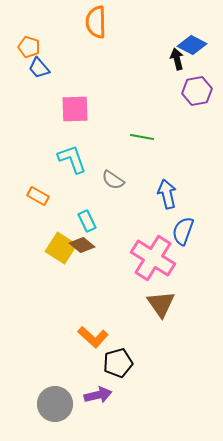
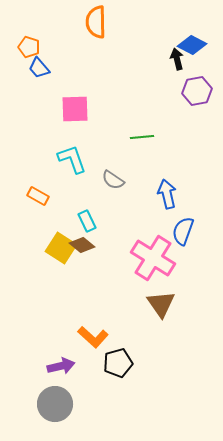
green line: rotated 15 degrees counterclockwise
purple arrow: moved 37 px left, 29 px up
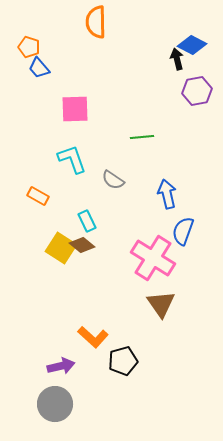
black pentagon: moved 5 px right, 2 px up
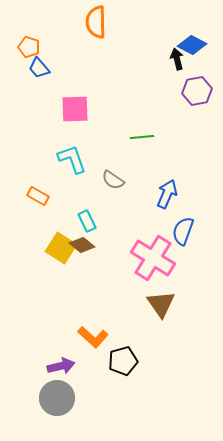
blue arrow: rotated 36 degrees clockwise
gray circle: moved 2 px right, 6 px up
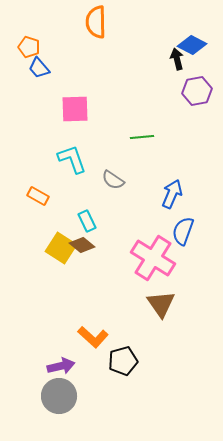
blue arrow: moved 5 px right
gray circle: moved 2 px right, 2 px up
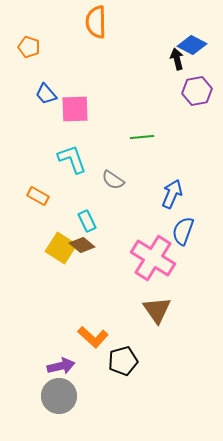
blue trapezoid: moved 7 px right, 26 px down
brown triangle: moved 4 px left, 6 px down
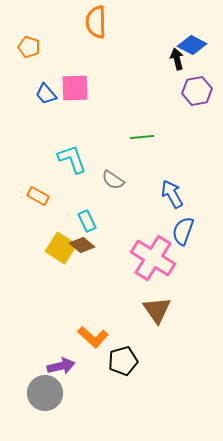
pink square: moved 21 px up
blue arrow: rotated 52 degrees counterclockwise
gray circle: moved 14 px left, 3 px up
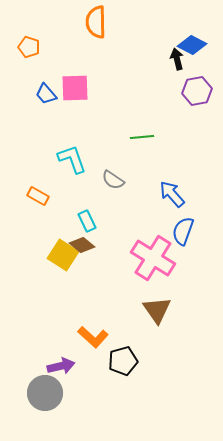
blue arrow: rotated 12 degrees counterclockwise
yellow square: moved 2 px right, 7 px down
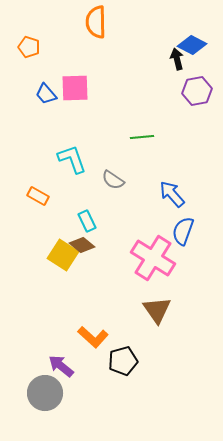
purple arrow: rotated 128 degrees counterclockwise
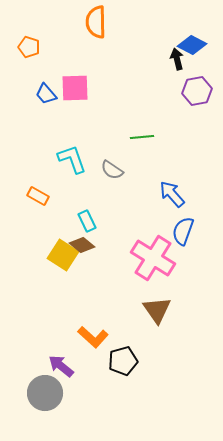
gray semicircle: moved 1 px left, 10 px up
